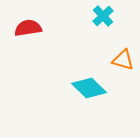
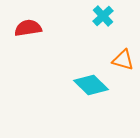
cyan diamond: moved 2 px right, 3 px up
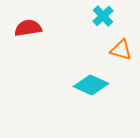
orange triangle: moved 2 px left, 10 px up
cyan diamond: rotated 20 degrees counterclockwise
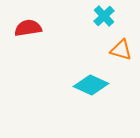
cyan cross: moved 1 px right
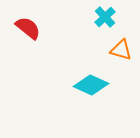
cyan cross: moved 1 px right, 1 px down
red semicircle: rotated 48 degrees clockwise
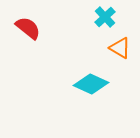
orange triangle: moved 1 px left, 2 px up; rotated 15 degrees clockwise
cyan diamond: moved 1 px up
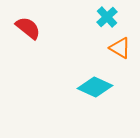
cyan cross: moved 2 px right
cyan diamond: moved 4 px right, 3 px down
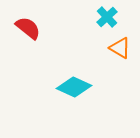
cyan diamond: moved 21 px left
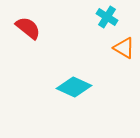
cyan cross: rotated 15 degrees counterclockwise
orange triangle: moved 4 px right
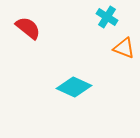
orange triangle: rotated 10 degrees counterclockwise
